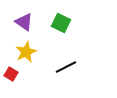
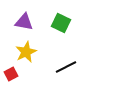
purple triangle: rotated 24 degrees counterclockwise
red square: rotated 32 degrees clockwise
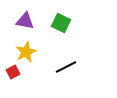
purple triangle: moved 1 px right, 1 px up
red square: moved 2 px right, 2 px up
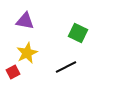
green square: moved 17 px right, 10 px down
yellow star: moved 1 px right, 1 px down
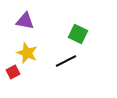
green square: moved 1 px down
yellow star: rotated 25 degrees counterclockwise
black line: moved 6 px up
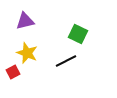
purple triangle: rotated 24 degrees counterclockwise
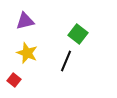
green square: rotated 12 degrees clockwise
black line: rotated 40 degrees counterclockwise
red square: moved 1 px right, 8 px down; rotated 24 degrees counterclockwise
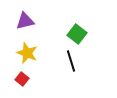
green square: moved 1 px left
black line: moved 5 px right; rotated 40 degrees counterclockwise
red square: moved 8 px right, 1 px up
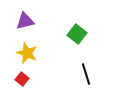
black line: moved 15 px right, 13 px down
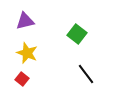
black line: rotated 20 degrees counterclockwise
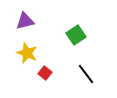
green square: moved 1 px left, 1 px down; rotated 18 degrees clockwise
red square: moved 23 px right, 6 px up
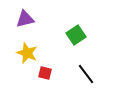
purple triangle: moved 2 px up
red square: rotated 24 degrees counterclockwise
